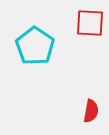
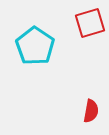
red square: rotated 20 degrees counterclockwise
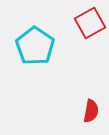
red square: rotated 12 degrees counterclockwise
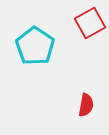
red semicircle: moved 5 px left, 6 px up
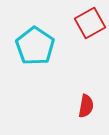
red semicircle: moved 1 px down
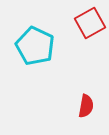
cyan pentagon: rotated 9 degrees counterclockwise
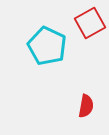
cyan pentagon: moved 12 px right
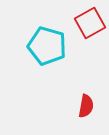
cyan pentagon: rotated 9 degrees counterclockwise
